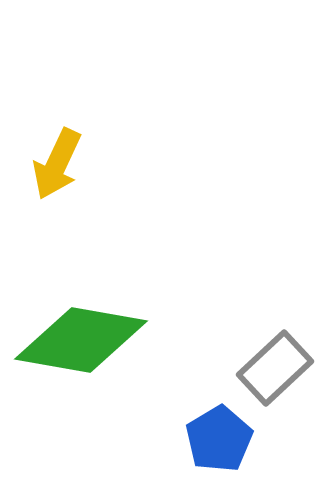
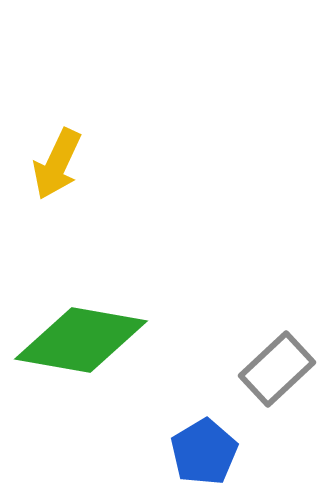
gray rectangle: moved 2 px right, 1 px down
blue pentagon: moved 15 px left, 13 px down
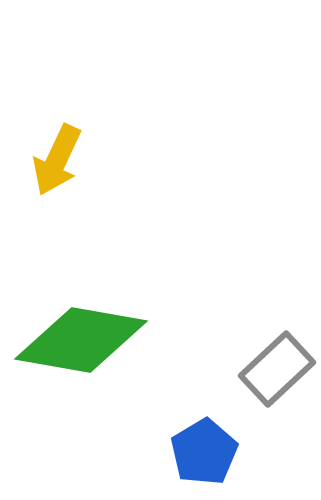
yellow arrow: moved 4 px up
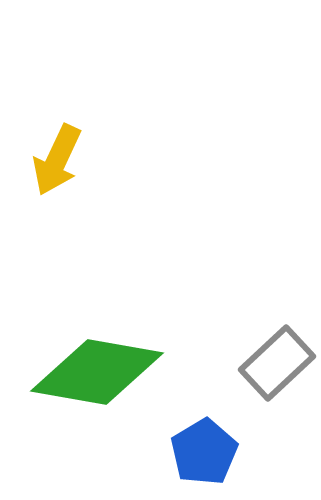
green diamond: moved 16 px right, 32 px down
gray rectangle: moved 6 px up
